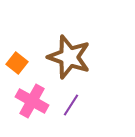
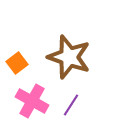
orange square: rotated 15 degrees clockwise
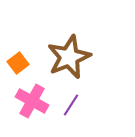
brown star: rotated 30 degrees clockwise
orange square: moved 1 px right
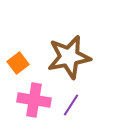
brown star: rotated 12 degrees clockwise
pink cross: moved 2 px right, 1 px up; rotated 20 degrees counterclockwise
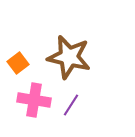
brown star: rotated 24 degrees clockwise
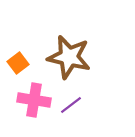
purple line: rotated 20 degrees clockwise
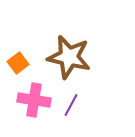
purple line: rotated 25 degrees counterclockwise
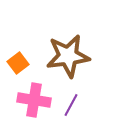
brown star: moved 1 px left, 1 px up; rotated 21 degrees counterclockwise
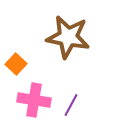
brown star: moved 19 px up; rotated 18 degrees clockwise
orange square: moved 2 px left, 1 px down; rotated 10 degrees counterclockwise
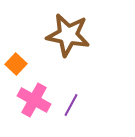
brown star: moved 2 px up
pink cross: rotated 20 degrees clockwise
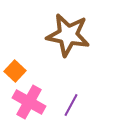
orange square: moved 1 px left, 7 px down
pink cross: moved 5 px left, 2 px down
